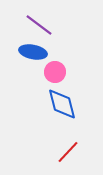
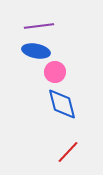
purple line: moved 1 px down; rotated 44 degrees counterclockwise
blue ellipse: moved 3 px right, 1 px up
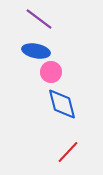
purple line: moved 7 px up; rotated 44 degrees clockwise
pink circle: moved 4 px left
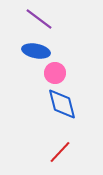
pink circle: moved 4 px right, 1 px down
red line: moved 8 px left
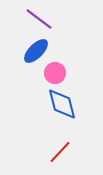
blue ellipse: rotated 56 degrees counterclockwise
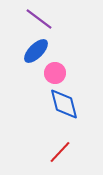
blue diamond: moved 2 px right
